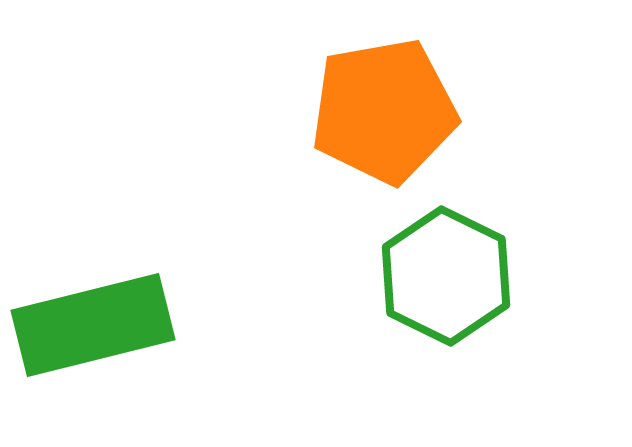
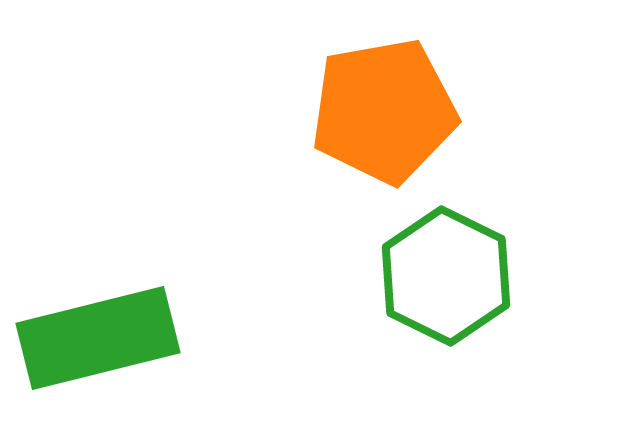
green rectangle: moved 5 px right, 13 px down
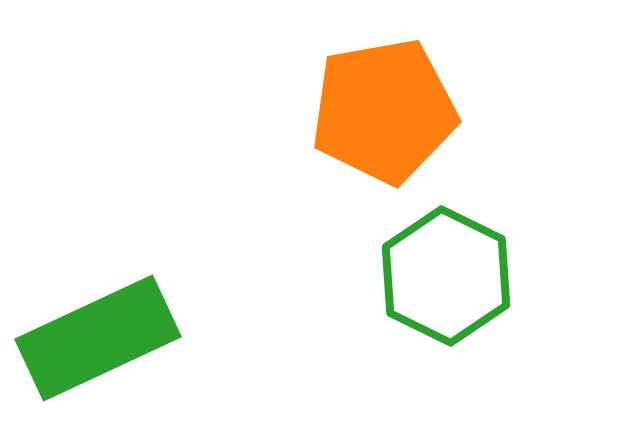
green rectangle: rotated 11 degrees counterclockwise
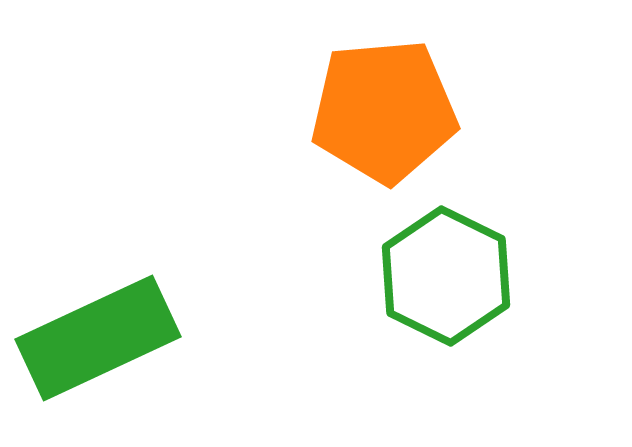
orange pentagon: rotated 5 degrees clockwise
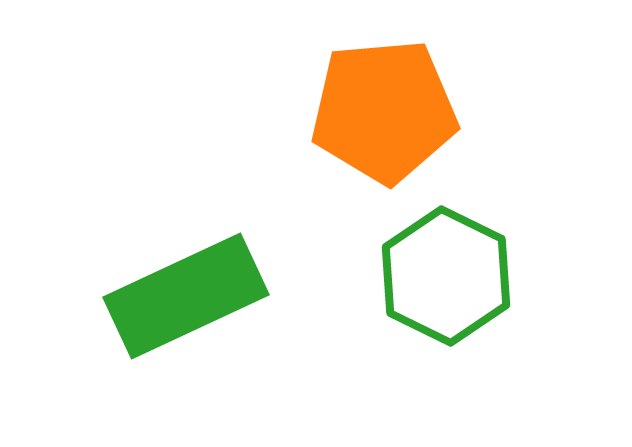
green rectangle: moved 88 px right, 42 px up
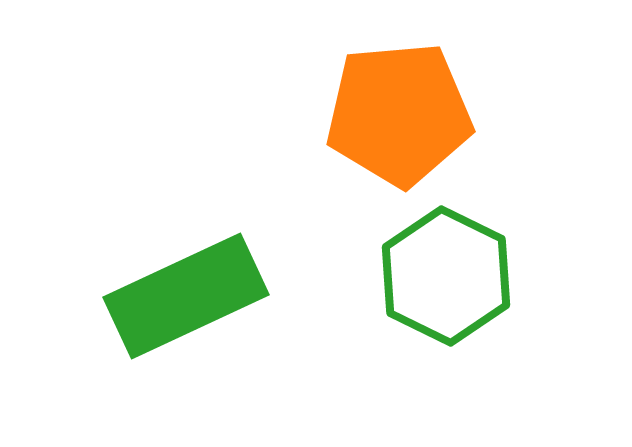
orange pentagon: moved 15 px right, 3 px down
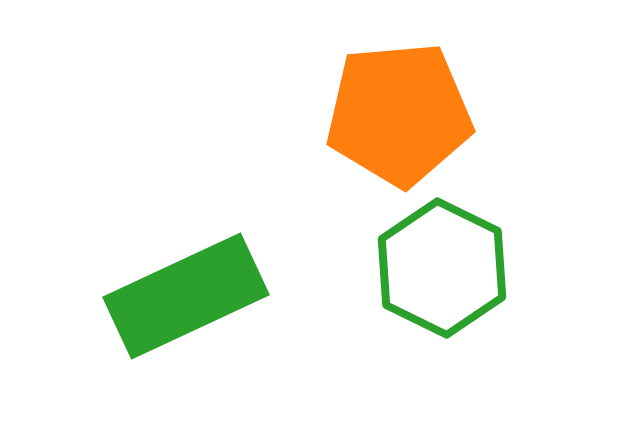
green hexagon: moved 4 px left, 8 px up
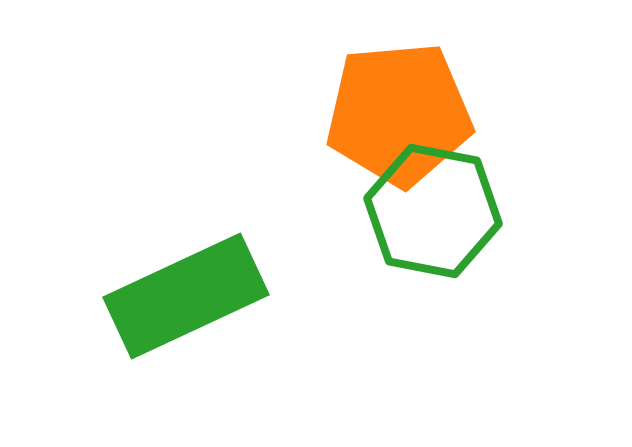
green hexagon: moved 9 px left, 57 px up; rotated 15 degrees counterclockwise
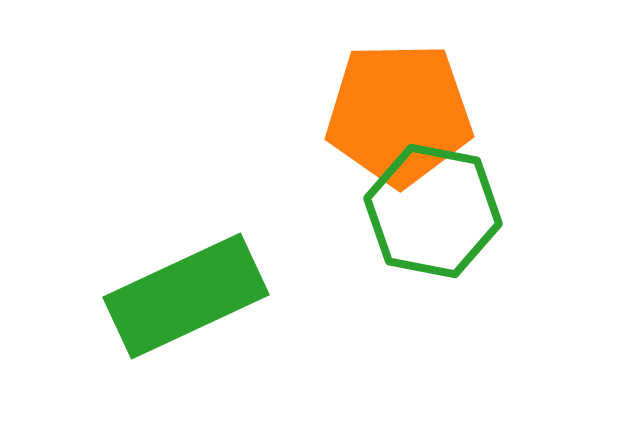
orange pentagon: rotated 4 degrees clockwise
